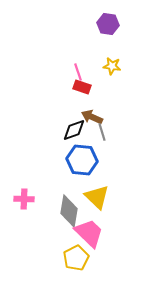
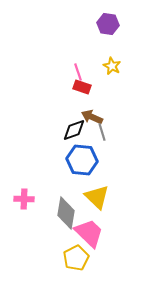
yellow star: rotated 18 degrees clockwise
gray diamond: moved 3 px left, 2 px down
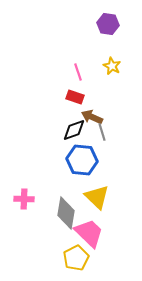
red rectangle: moved 7 px left, 10 px down
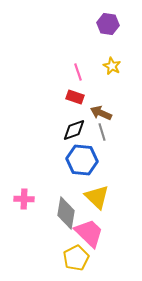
brown arrow: moved 9 px right, 4 px up
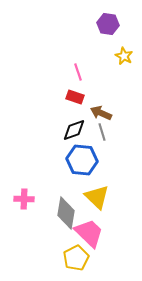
yellow star: moved 12 px right, 10 px up
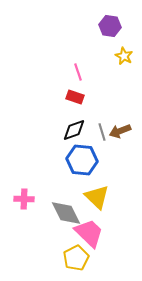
purple hexagon: moved 2 px right, 2 px down
brown arrow: moved 19 px right, 18 px down; rotated 45 degrees counterclockwise
gray diamond: rotated 36 degrees counterclockwise
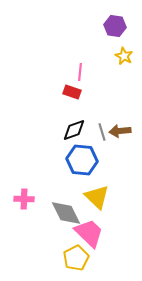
purple hexagon: moved 5 px right
pink line: moved 2 px right; rotated 24 degrees clockwise
red rectangle: moved 3 px left, 5 px up
brown arrow: rotated 15 degrees clockwise
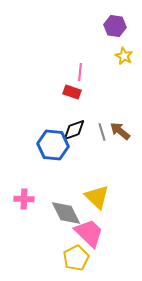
brown arrow: rotated 45 degrees clockwise
blue hexagon: moved 29 px left, 15 px up
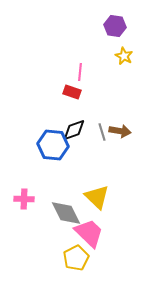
brown arrow: rotated 150 degrees clockwise
